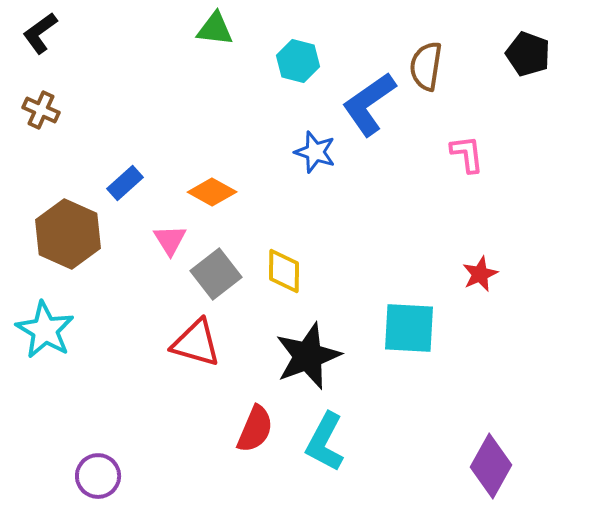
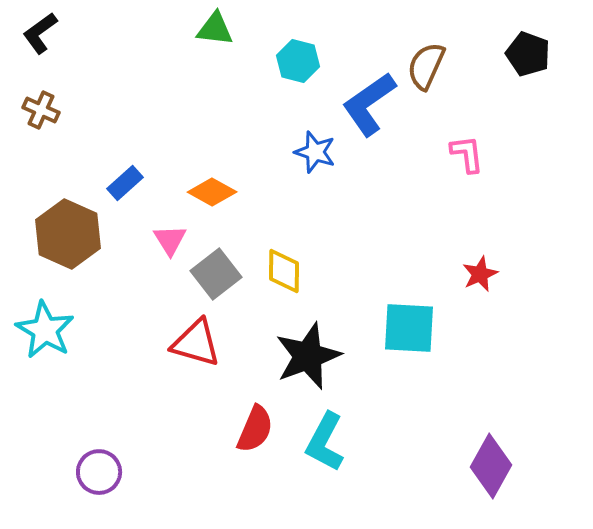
brown semicircle: rotated 15 degrees clockwise
purple circle: moved 1 px right, 4 px up
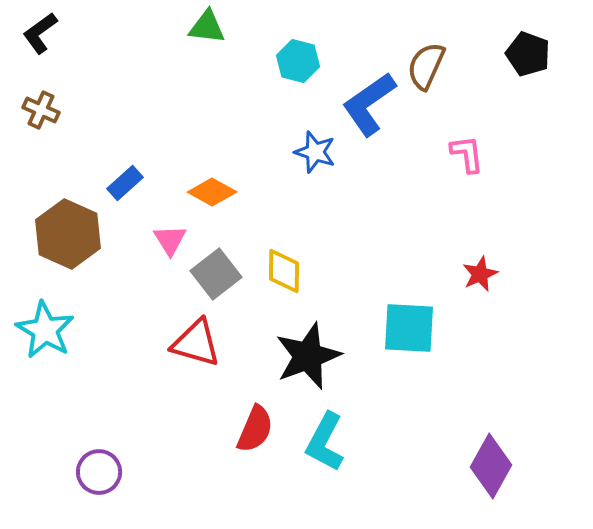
green triangle: moved 8 px left, 2 px up
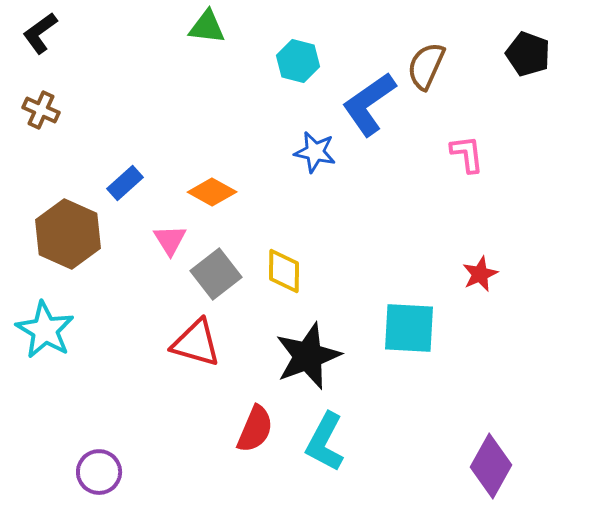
blue star: rotated 6 degrees counterclockwise
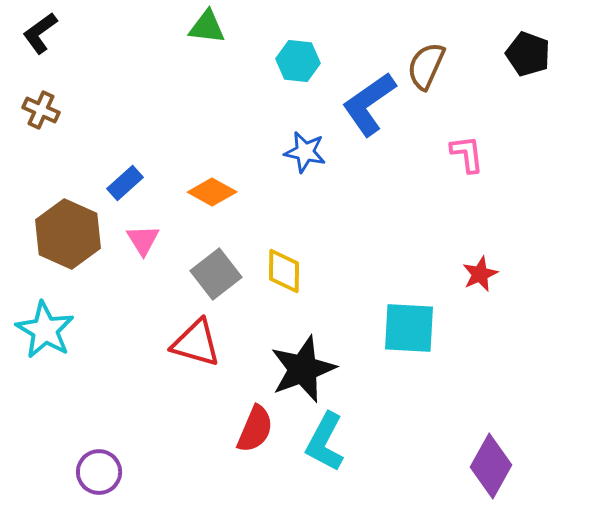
cyan hexagon: rotated 9 degrees counterclockwise
blue star: moved 10 px left
pink triangle: moved 27 px left
black star: moved 5 px left, 13 px down
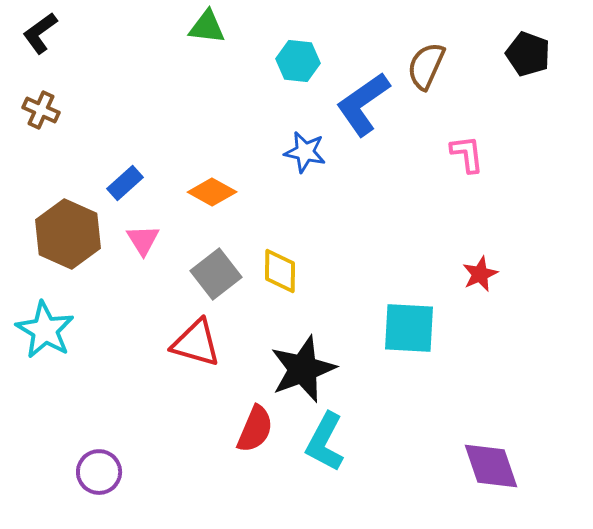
blue L-shape: moved 6 px left
yellow diamond: moved 4 px left
purple diamond: rotated 48 degrees counterclockwise
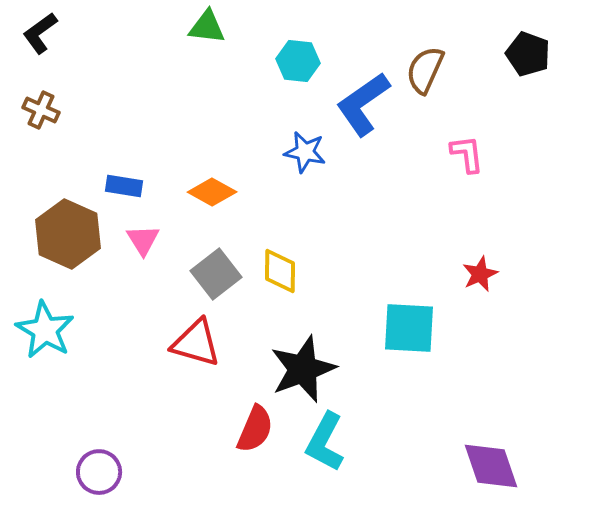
brown semicircle: moved 1 px left, 4 px down
blue rectangle: moved 1 px left, 3 px down; rotated 51 degrees clockwise
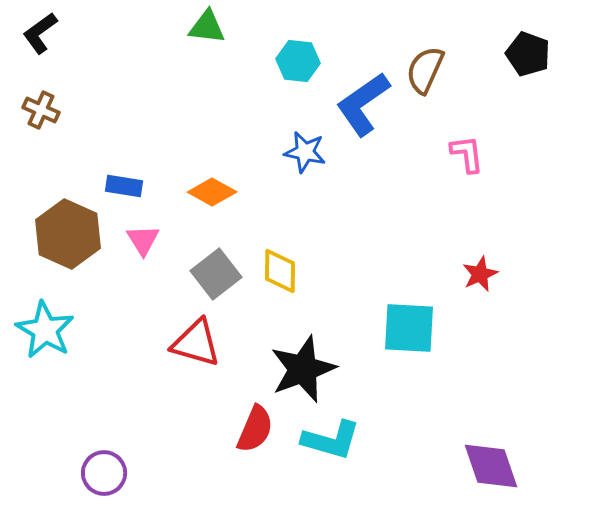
cyan L-shape: moved 6 px right, 2 px up; rotated 102 degrees counterclockwise
purple circle: moved 5 px right, 1 px down
